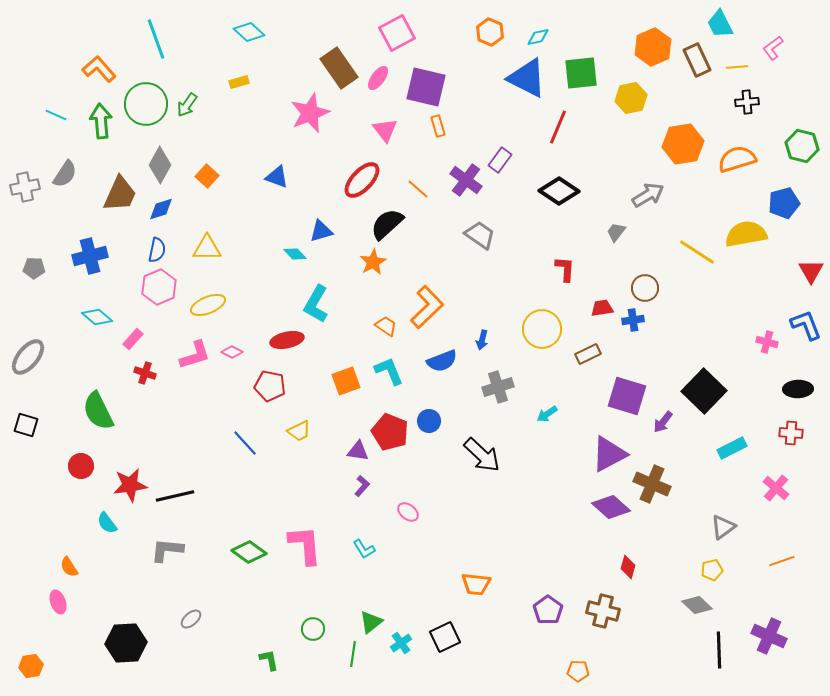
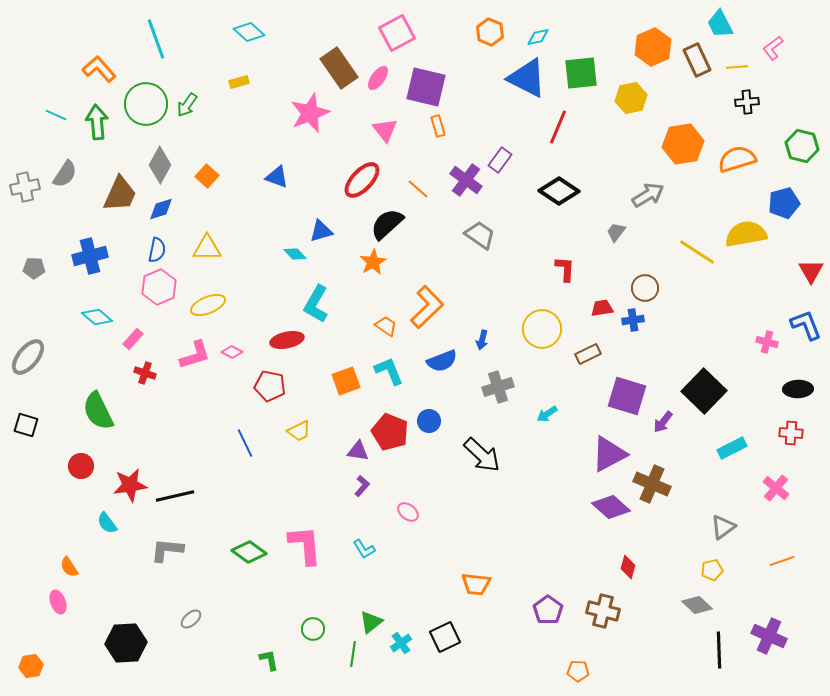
green arrow at (101, 121): moved 4 px left, 1 px down
blue line at (245, 443): rotated 16 degrees clockwise
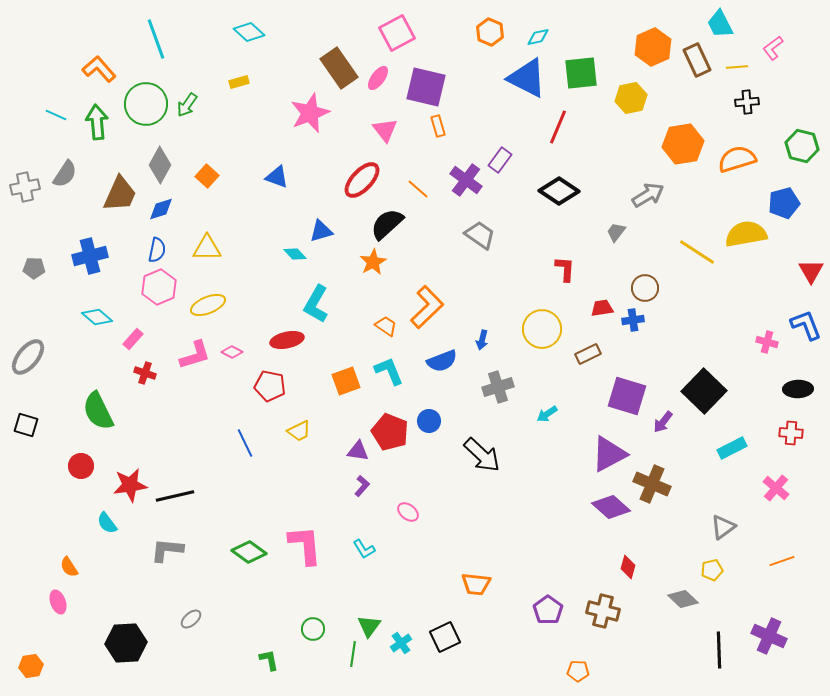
gray diamond at (697, 605): moved 14 px left, 6 px up
green triangle at (371, 622): moved 2 px left, 4 px down; rotated 15 degrees counterclockwise
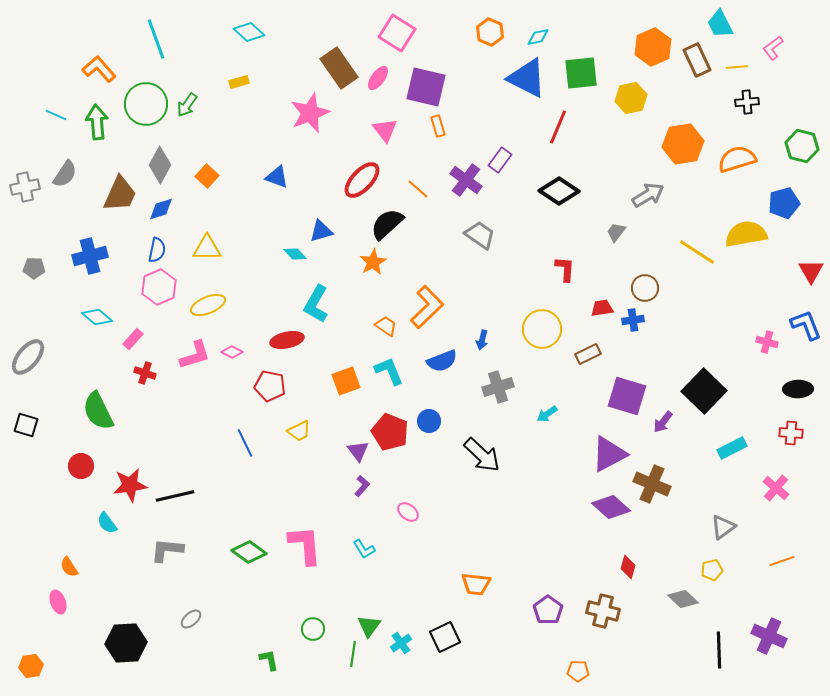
pink square at (397, 33): rotated 30 degrees counterclockwise
purple triangle at (358, 451): rotated 45 degrees clockwise
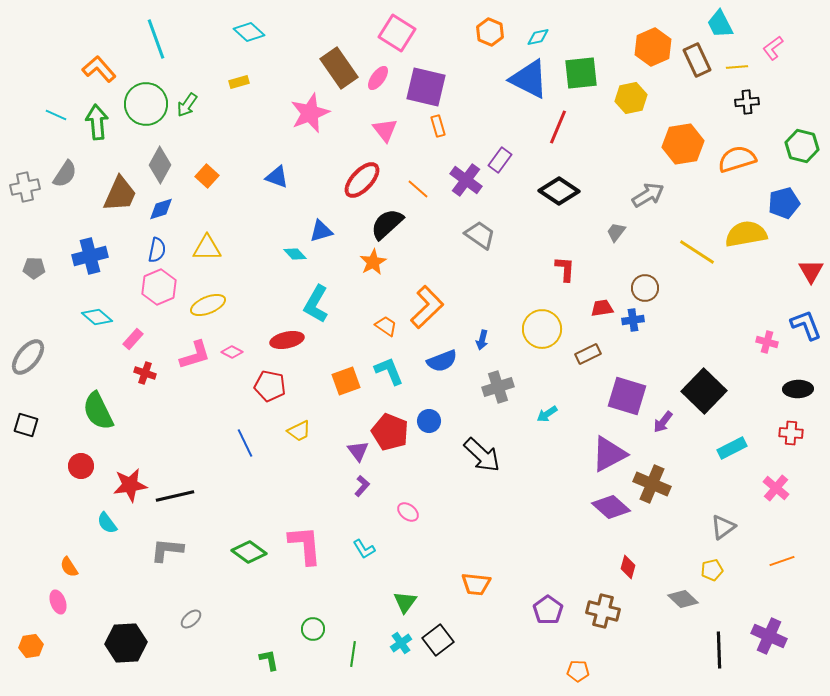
blue triangle at (527, 78): moved 2 px right, 1 px down
green triangle at (369, 626): moved 36 px right, 24 px up
black square at (445, 637): moved 7 px left, 3 px down; rotated 12 degrees counterclockwise
orange hexagon at (31, 666): moved 20 px up
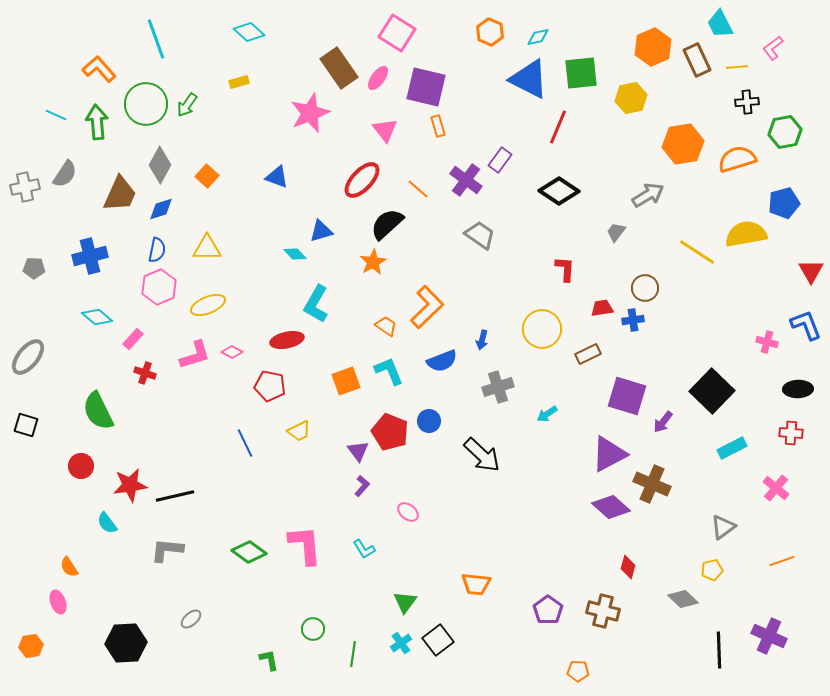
green hexagon at (802, 146): moved 17 px left, 14 px up; rotated 24 degrees counterclockwise
black square at (704, 391): moved 8 px right
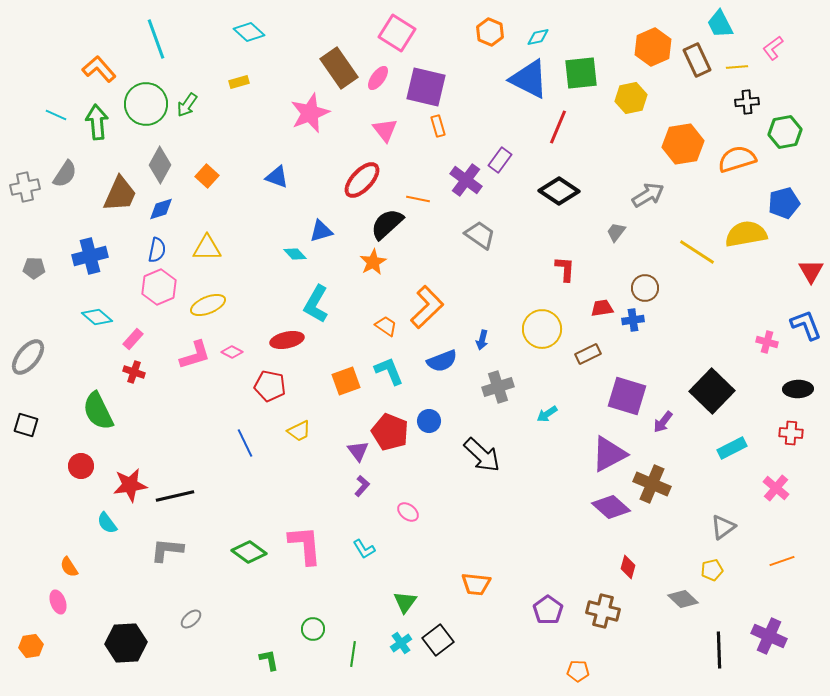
orange line at (418, 189): moved 10 px down; rotated 30 degrees counterclockwise
red cross at (145, 373): moved 11 px left, 1 px up
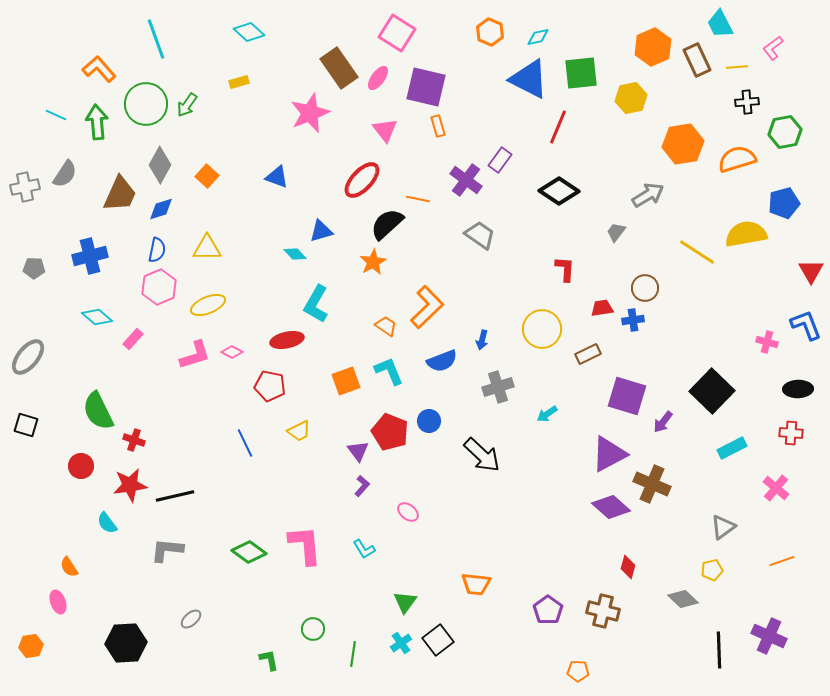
red cross at (134, 372): moved 68 px down
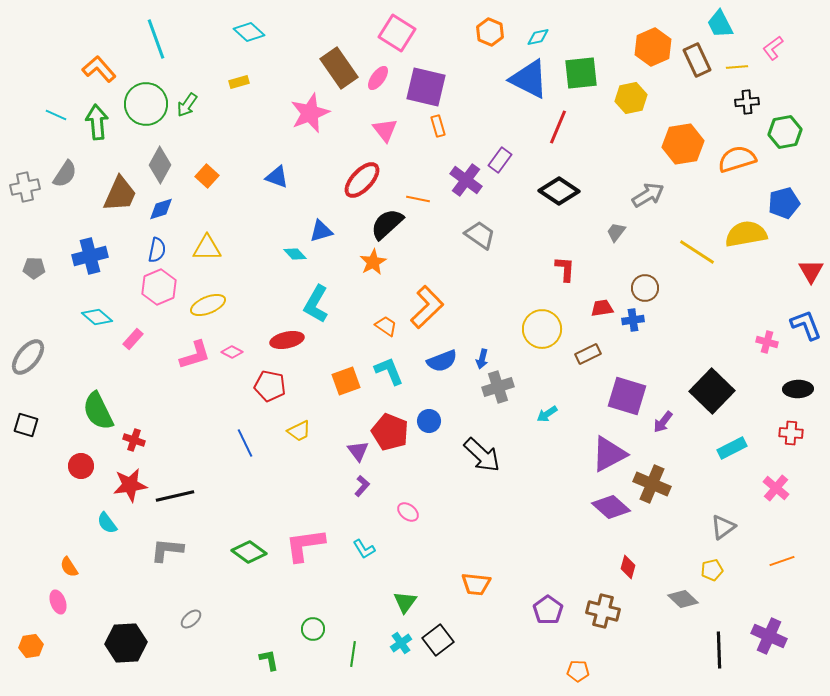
blue arrow at (482, 340): moved 19 px down
pink L-shape at (305, 545): rotated 93 degrees counterclockwise
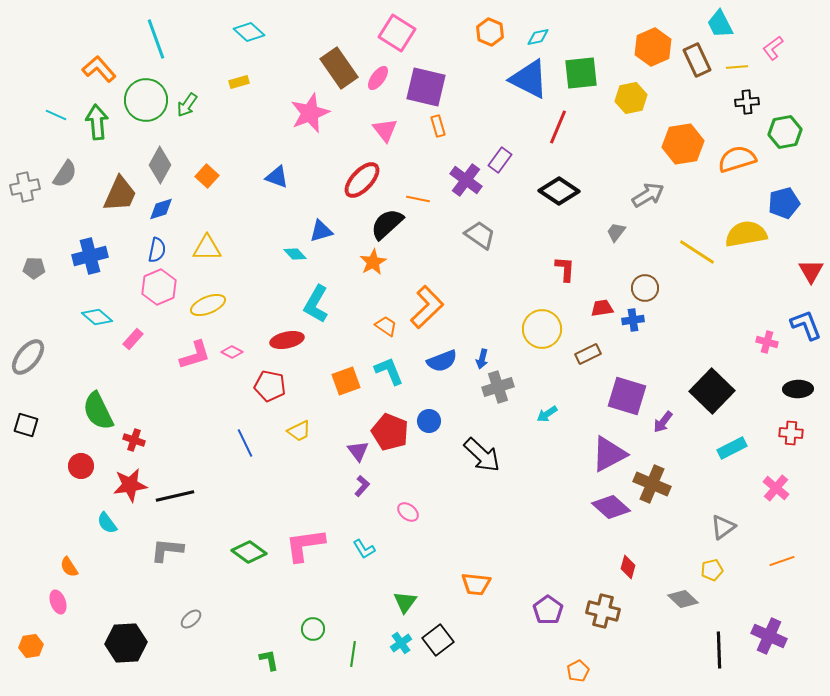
green circle at (146, 104): moved 4 px up
orange pentagon at (578, 671): rotated 30 degrees counterclockwise
